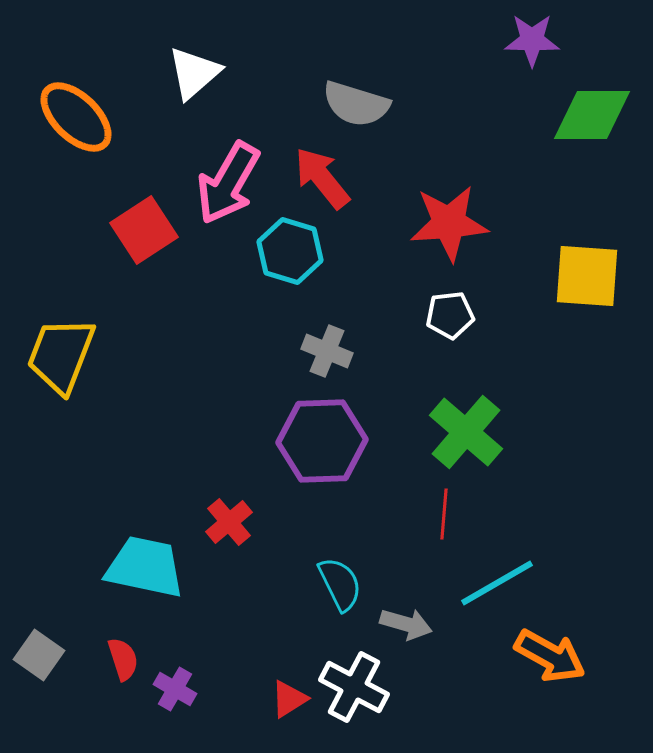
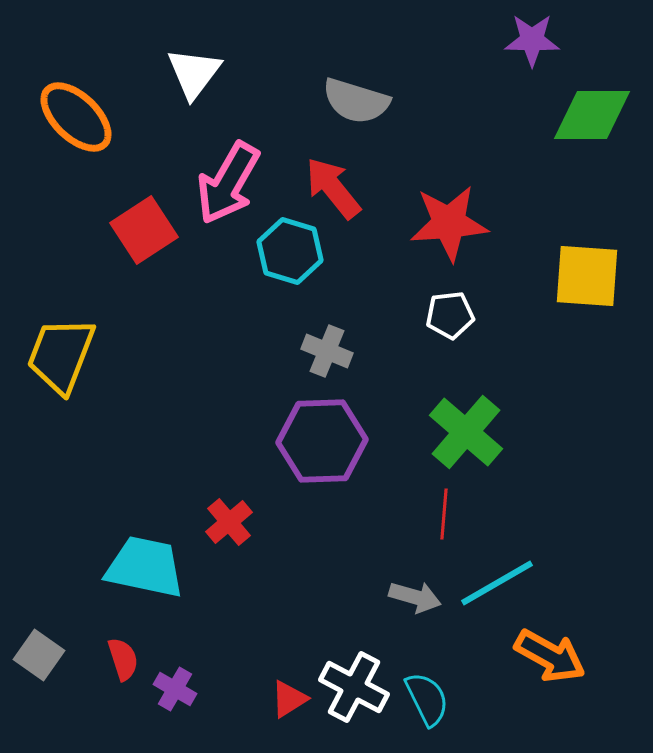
white triangle: rotated 12 degrees counterclockwise
gray semicircle: moved 3 px up
red arrow: moved 11 px right, 10 px down
cyan semicircle: moved 87 px right, 115 px down
gray arrow: moved 9 px right, 27 px up
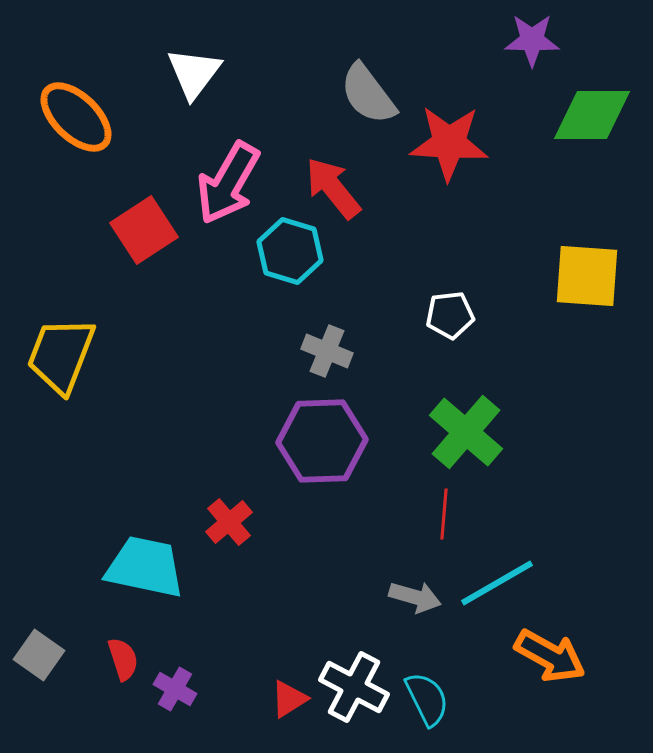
gray semicircle: moved 12 px right, 7 px up; rotated 36 degrees clockwise
red star: moved 80 px up; rotated 8 degrees clockwise
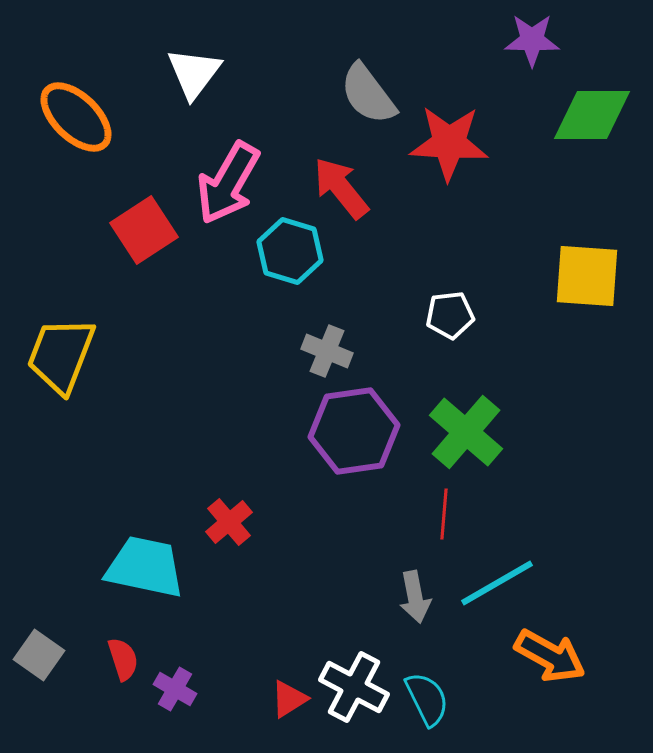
red arrow: moved 8 px right
purple hexagon: moved 32 px right, 10 px up; rotated 6 degrees counterclockwise
gray arrow: rotated 63 degrees clockwise
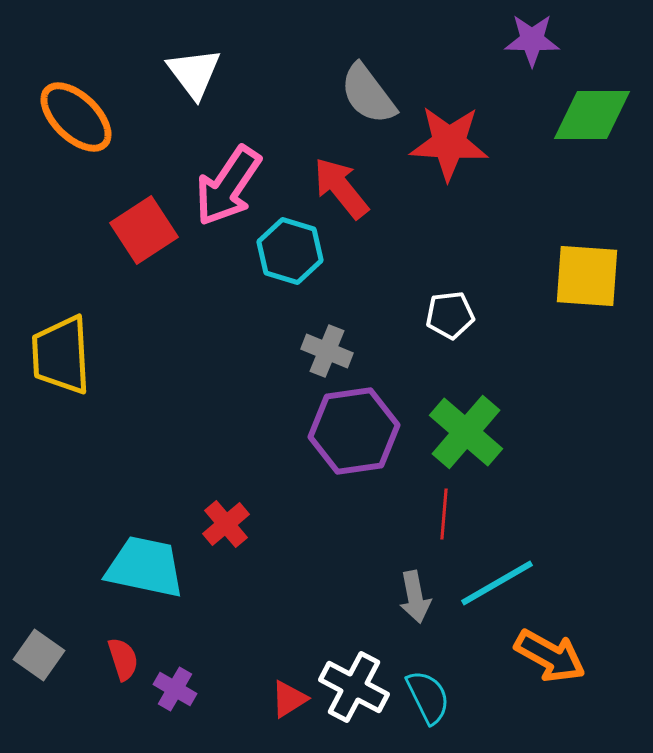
white triangle: rotated 14 degrees counterclockwise
pink arrow: moved 3 px down; rotated 4 degrees clockwise
yellow trapezoid: rotated 24 degrees counterclockwise
red cross: moved 3 px left, 2 px down
cyan semicircle: moved 1 px right, 2 px up
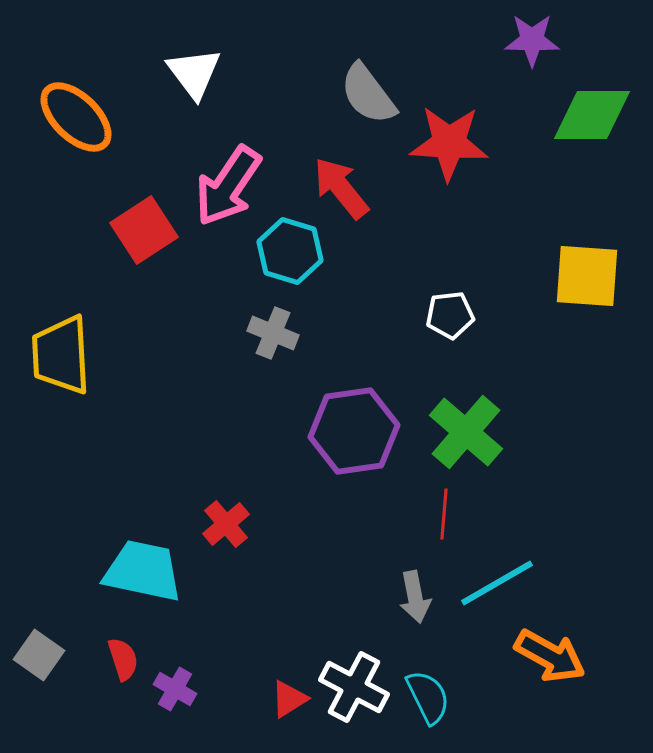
gray cross: moved 54 px left, 18 px up
cyan trapezoid: moved 2 px left, 4 px down
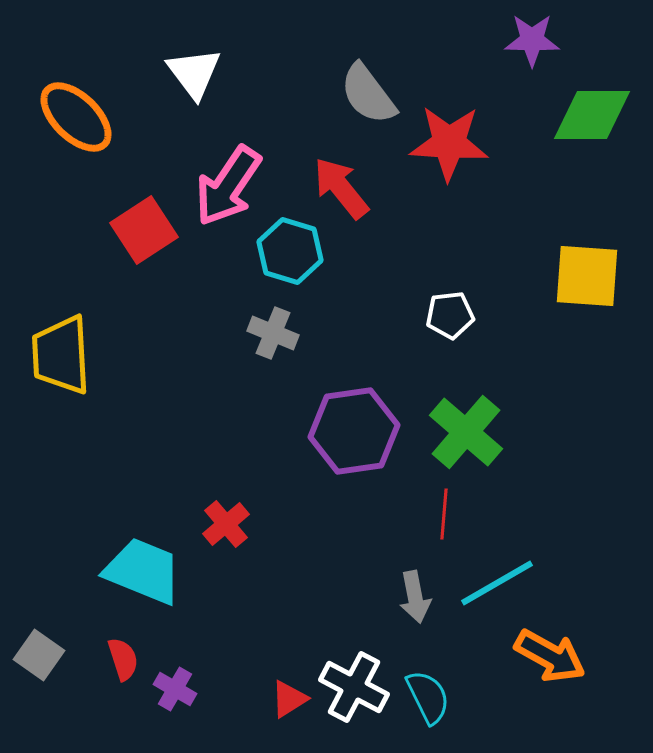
cyan trapezoid: rotated 10 degrees clockwise
